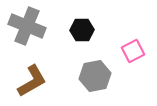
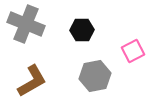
gray cross: moved 1 px left, 2 px up
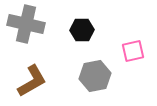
gray cross: rotated 9 degrees counterclockwise
pink square: rotated 15 degrees clockwise
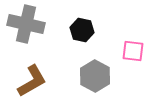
black hexagon: rotated 15 degrees clockwise
pink square: rotated 20 degrees clockwise
gray hexagon: rotated 20 degrees counterclockwise
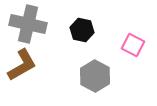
gray cross: moved 2 px right
pink square: moved 6 px up; rotated 20 degrees clockwise
brown L-shape: moved 10 px left, 16 px up
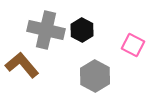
gray cross: moved 18 px right, 6 px down
black hexagon: rotated 15 degrees clockwise
brown L-shape: rotated 100 degrees counterclockwise
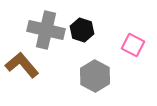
black hexagon: rotated 10 degrees counterclockwise
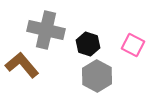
black hexagon: moved 6 px right, 14 px down
gray hexagon: moved 2 px right
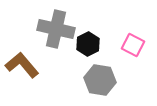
gray cross: moved 10 px right, 1 px up
black hexagon: rotated 15 degrees clockwise
gray hexagon: moved 3 px right, 4 px down; rotated 20 degrees counterclockwise
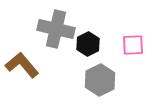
pink square: rotated 30 degrees counterclockwise
gray hexagon: rotated 24 degrees clockwise
